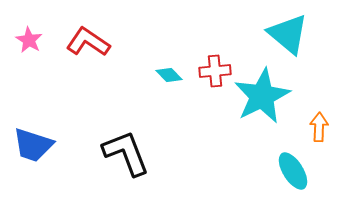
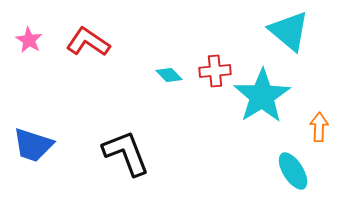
cyan triangle: moved 1 px right, 3 px up
cyan star: rotated 6 degrees counterclockwise
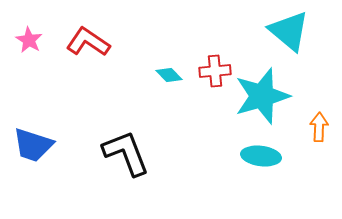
cyan star: rotated 16 degrees clockwise
cyan ellipse: moved 32 px left, 15 px up; rotated 51 degrees counterclockwise
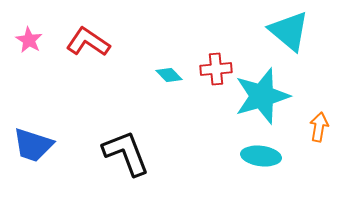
red cross: moved 1 px right, 2 px up
orange arrow: rotated 8 degrees clockwise
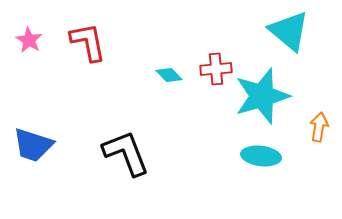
red L-shape: rotated 45 degrees clockwise
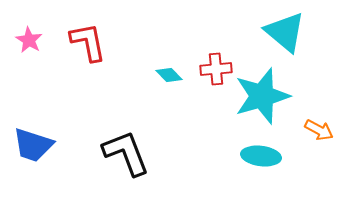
cyan triangle: moved 4 px left, 1 px down
orange arrow: moved 3 px down; rotated 108 degrees clockwise
